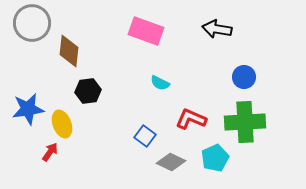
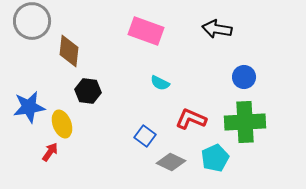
gray circle: moved 2 px up
black hexagon: rotated 15 degrees clockwise
blue star: moved 1 px right, 2 px up
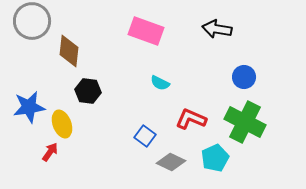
green cross: rotated 30 degrees clockwise
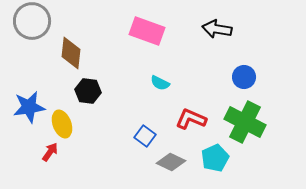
pink rectangle: moved 1 px right
brown diamond: moved 2 px right, 2 px down
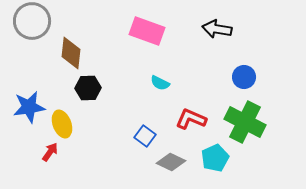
black hexagon: moved 3 px up; rotated 10 degrees counterclockwise
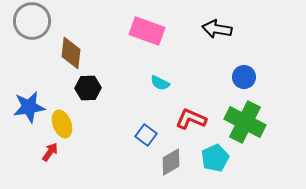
blue square: moved 1 px right, 1 px up
gray diamond: rotated 56 degrees counterclockwise
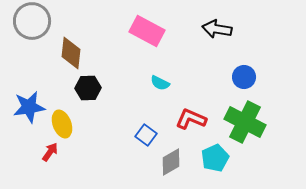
pink rectangle: rotated 8 degrees clockwise
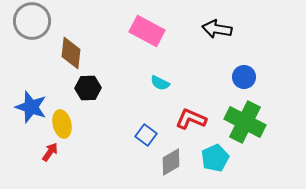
blue star: moved 2 px right; rotated 28 degrees clockwise
yellow ellipse: rotated 8 degrees clockwise
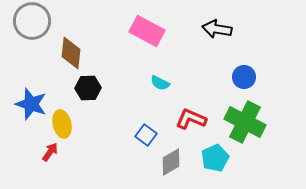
blue star: moved 3 px up
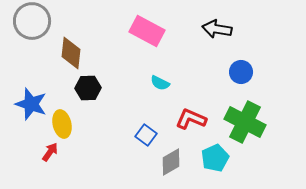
blue circle: moved 3 px left, 5 px up
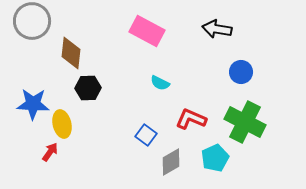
blue star: moved 2 px right; rotated 16 degrees counterclockwise
